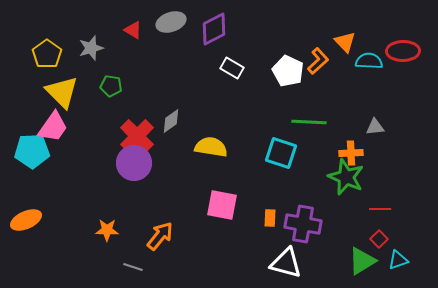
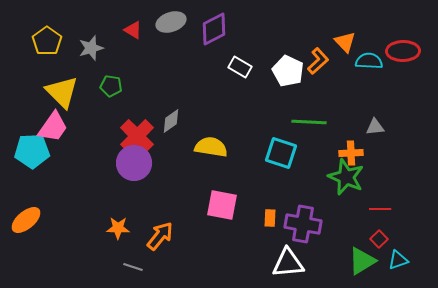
yellow pentagon: moved 13 px up
white rectangle: moved 8 px right, 1 px up
orange ellipse: rotated 16 degrees counterclockwise
orange star: moved 11 px right, 2 px up
white triangle: moved 2 px right; rotated 20 degrees counterclockwise
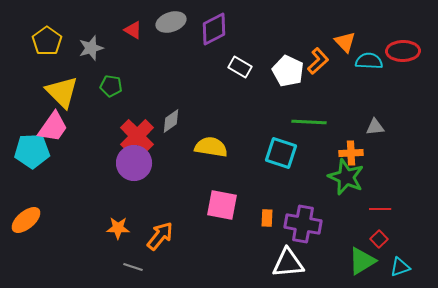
orange rectangle: moved 3 px left
cyan triangle: moved 2 px right, 7 px down
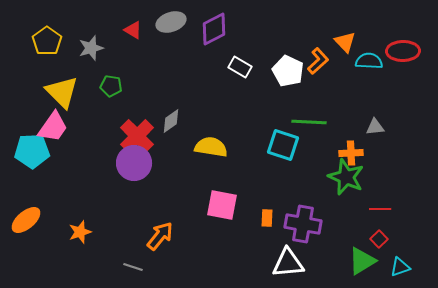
cyan square: moved 2 px right, 8 px up
orange star: moved 38 px left, 4 px down; rotated 20 degrees counterclockwise
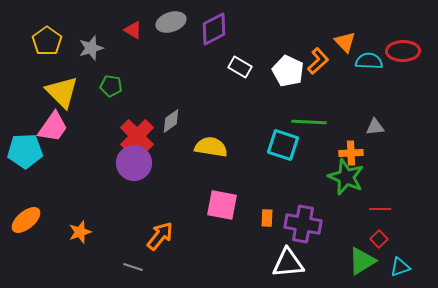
cyan pentagon: moved 7 px left
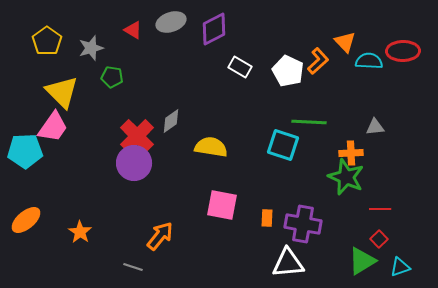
green pentagon: moved 1 px right, 9 px up
orange star: rotated 20 degrees counterclockwise
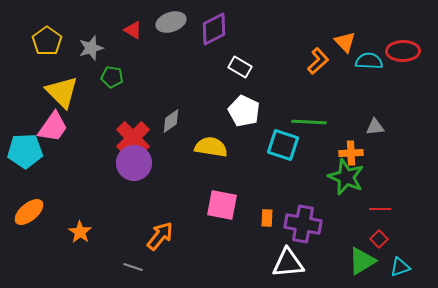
white pentagon: moved 44 px left, 40 px down
red cross: moved 4 px left, 2 px down
orange ellipse: moved 3 px right, 8 px up
